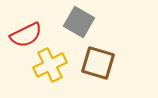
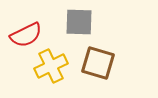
gray square: rotated 28 degrees counterclockwise
yellow cross: moved 1 px right, 1 px down
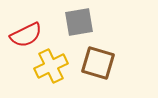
gray square: rotated 12 degrees counterclockwise
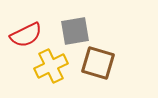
gray square: moved 4 px left, 9 px down
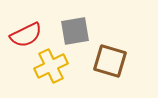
brown square: moved 12 px right, 2 px up
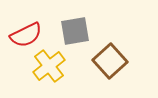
brown square: rotated 32 degrees clockwise
yellow cross: moved 2 px left; rotated 12 degrees counterclockwise
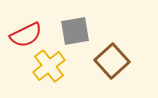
brown square: moved 2 px right
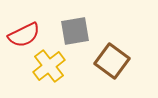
red semicircle: moved 2 px left
brown square: rotated 12 degrees counterclockwise
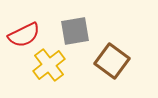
yellow cross: moved 1 px up
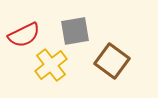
yellow cross: moved 2 px right
